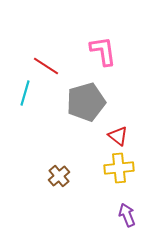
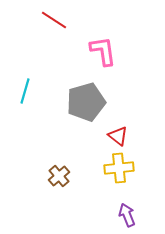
red line: moved 8 px right, 46 px up
cyan line: moved 2 px up
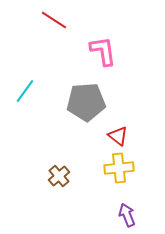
cyan line: rotated 20 degrees clockwise
gray pentagon: rotated 12 degrees clockwise
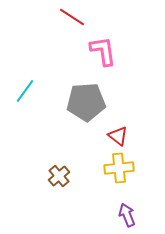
red line: moved 18 px right, 3 px up
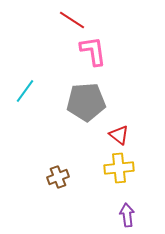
red line: moved 3 px down
pink L-shape: moved 10 px left
red triangle: moved 1 px right, 1 px up
brown cross: moved 1 px left, 1 px down; rotated 20 degrees clockwise
purple arrow: rotated 15 degrees clockwise
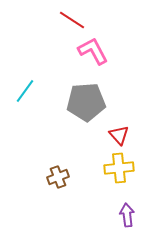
pink L-shape: rotated 20 degrees counterclockwise
red triangle: rotated 10 degrees clockwise
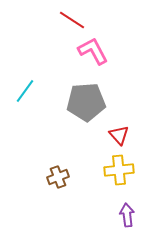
yellow cross: moved 2 px down
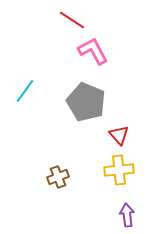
gray pentagon: rotated 27 degrees clockwise
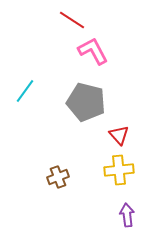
gray pentagon: rotated 9 degrees counterclockwise
